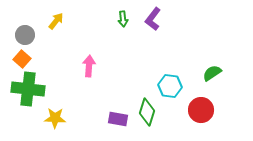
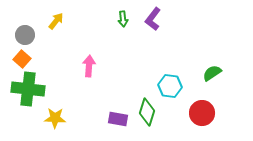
red circle: moved 1 px right, 3 px down
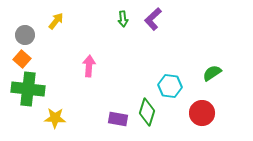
purple L-shape: rotated 10 degrees clockwise
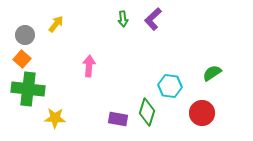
yellow arrow: moved 3 px down
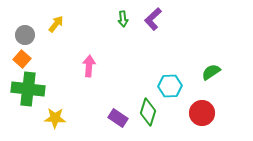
green semicircle: moved 1 px left, 1 px up
cyan hexagon: rotated 10 degrees counterclockwise
green diamond: moved 1 px right
purple rectangle: moved 1 px up; rotated 24 degrees clockwise
